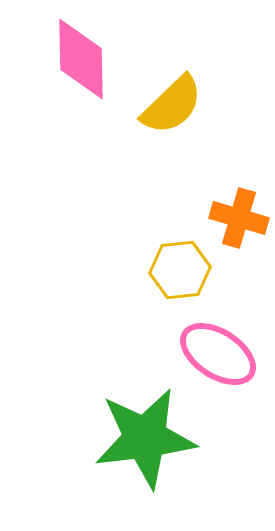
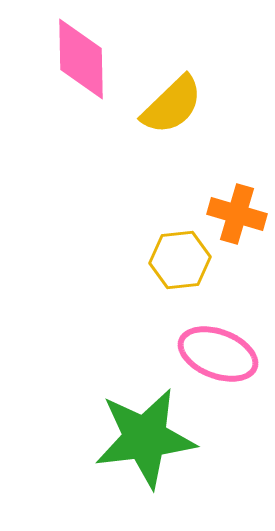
orange cross: moved 2 px left, 4 px up
yellow hexagon: moved 10 px up
pink ellipse: rotated 12 degrees counterclockwise
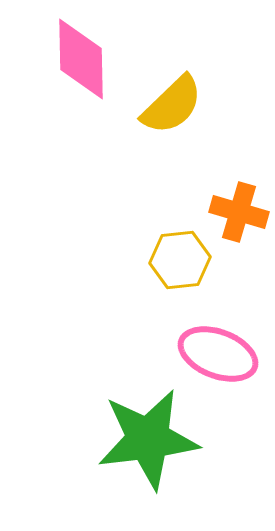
orange cross: moved 2 px right, 2 px up
green star: moved 3 px right, 1 px down
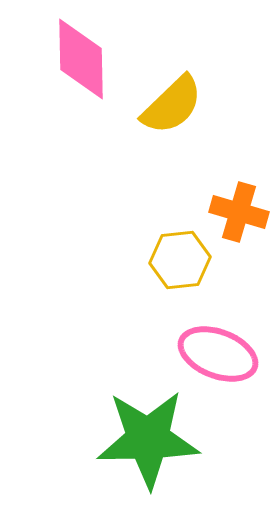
green star: rotated 6 degrees clockwise
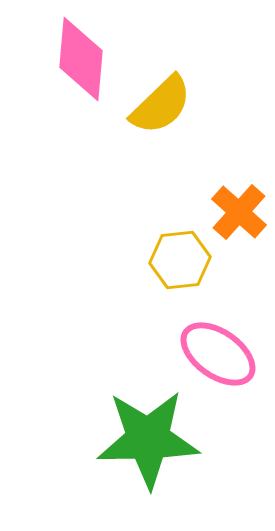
pink diamond: rotated 6 degrees clockwise
yellow semicircle: moved 11 px left
orange cross: rotated 26 degrees clockwise
pink ellipse: rotated 14 degrees clockwise
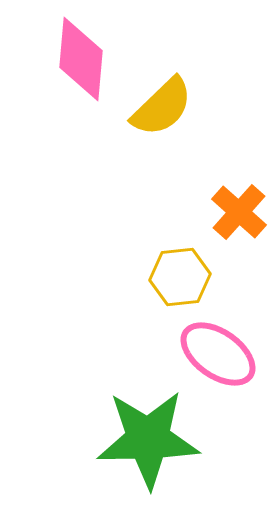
yellow semicircle: moved 1 px right, 2 px down
yellow hexagon: moved 17 px down
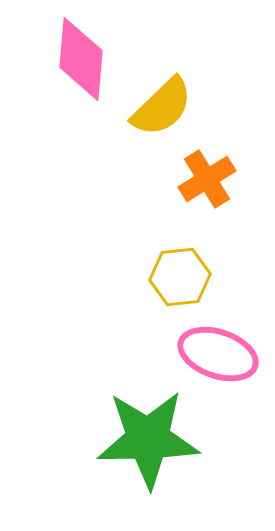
orange cross: moved 32 px left, 33 px up; rotated 16 degrees clockwise
pink ellipse: rotated 16 degrees counterclockwise
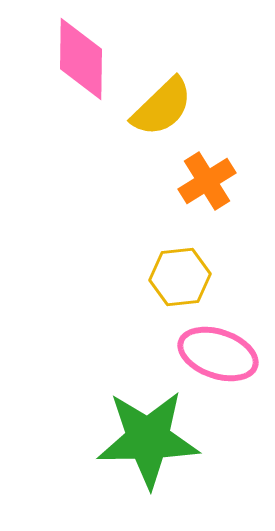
pink diamond: rotated 4 degrees counterclockwise
orange cross: moved 2 px down
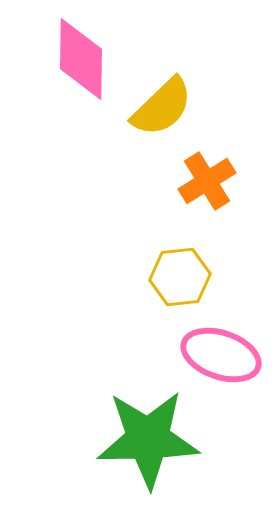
pink ellipse: moved 3 px right, 1 px down
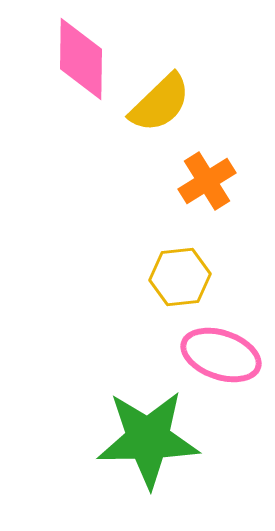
yellow semicircle: moved 2 px left, 4 px up
